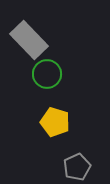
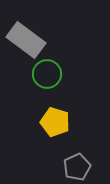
gray rectangle: moved 3 px left; rotated 9 degrees counterclockwise
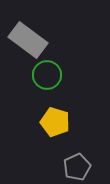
gray rectangle: moved 2 px right
green circle: moved 1 px down
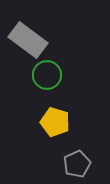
gray pentagon: moved 3 px up
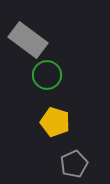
gray pentagon: moved 3 px left
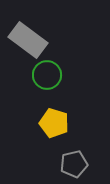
yellow pentagon: moved 1 px left, 1 px down
gray pentagon: rotated 12 degrees clockwise
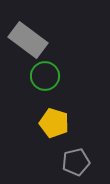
green circle: moved 2 px left, 1 px down
gray pentagon: moved 2 px right, 2 px up
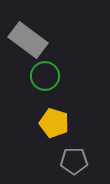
gray pentagon: moved 2 px left, 1 px up; rotated 12 degrees clockwise
